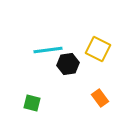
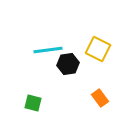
green square: moved 1 px right
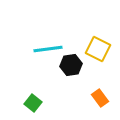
cyan line: moved 1 px up
black hexagon: moved 3 px right, 1 px down
green square: rotated 24 degrees clockwise
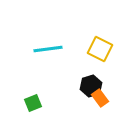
yellow square: moved 2 px right
black hexagon: moved 20 px right, 21 px down; rotated 10 degrees counterclockwise
green square: rotated 30 degrees clockwise
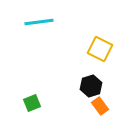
cyan line: moved 9 px left, 27 px up
orange rectangle: moved 8 px down
green square: moved 1 px left
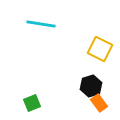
cyan line: moved 2 px right, 2 px down; rotated 16 degrees clockwise
orange rectangle: moved 1 px left, 3 px up
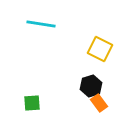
green square: rotated 18 degrees clockwise
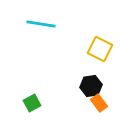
black hexagon: rotated 10 degrees clockwise
green square: rotated 24 degrees counterclockwise
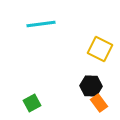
cyan line: rotated 16 degrees counterclockwise
black hexagon: rotated 10 degrees clockwise
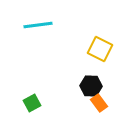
cyan line: moved 3 px left, 1 px down
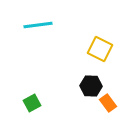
orange rectangle: moved 9 px right
